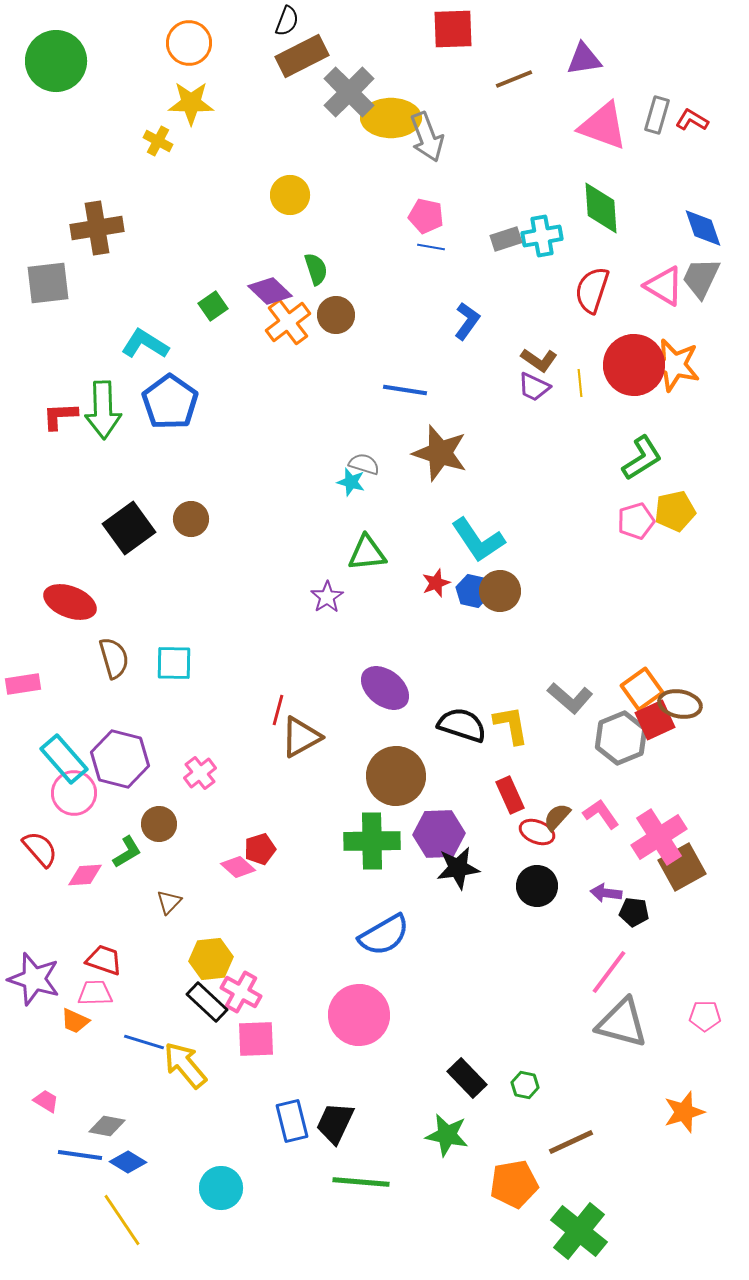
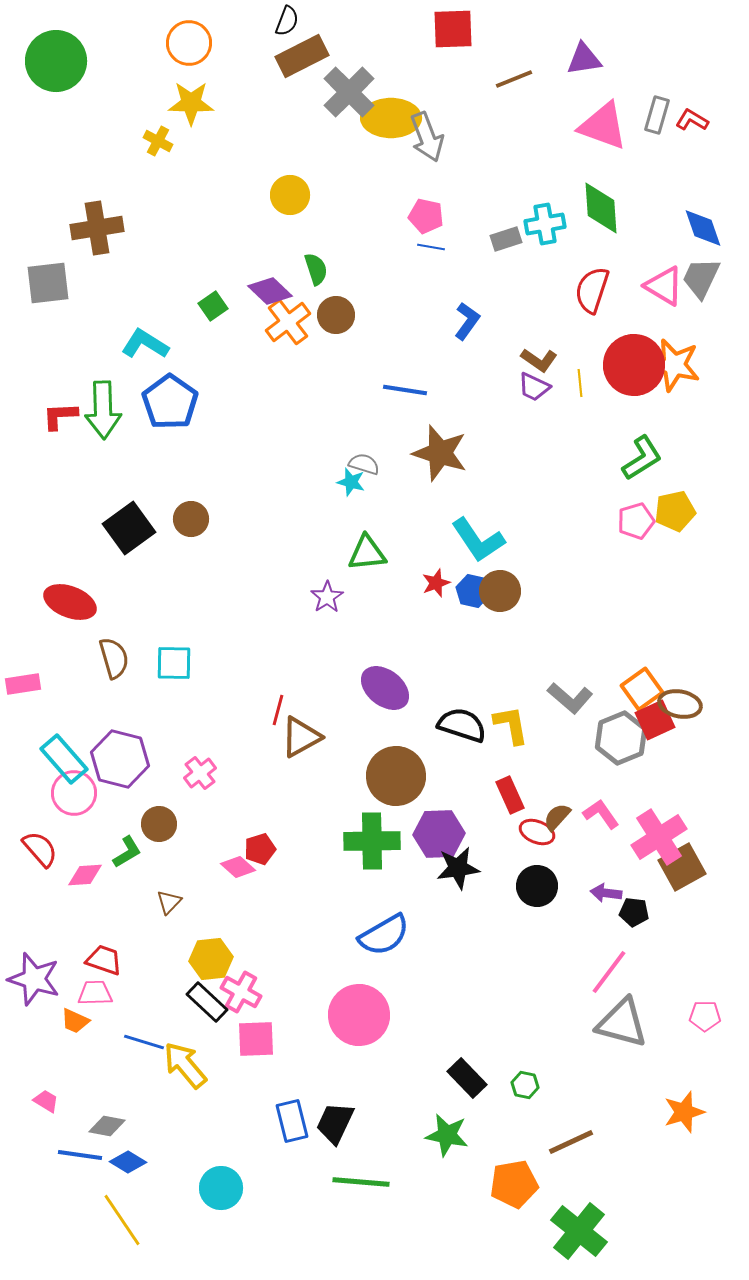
cyan cross at (542, 236): moved 3 px right, 12 px up
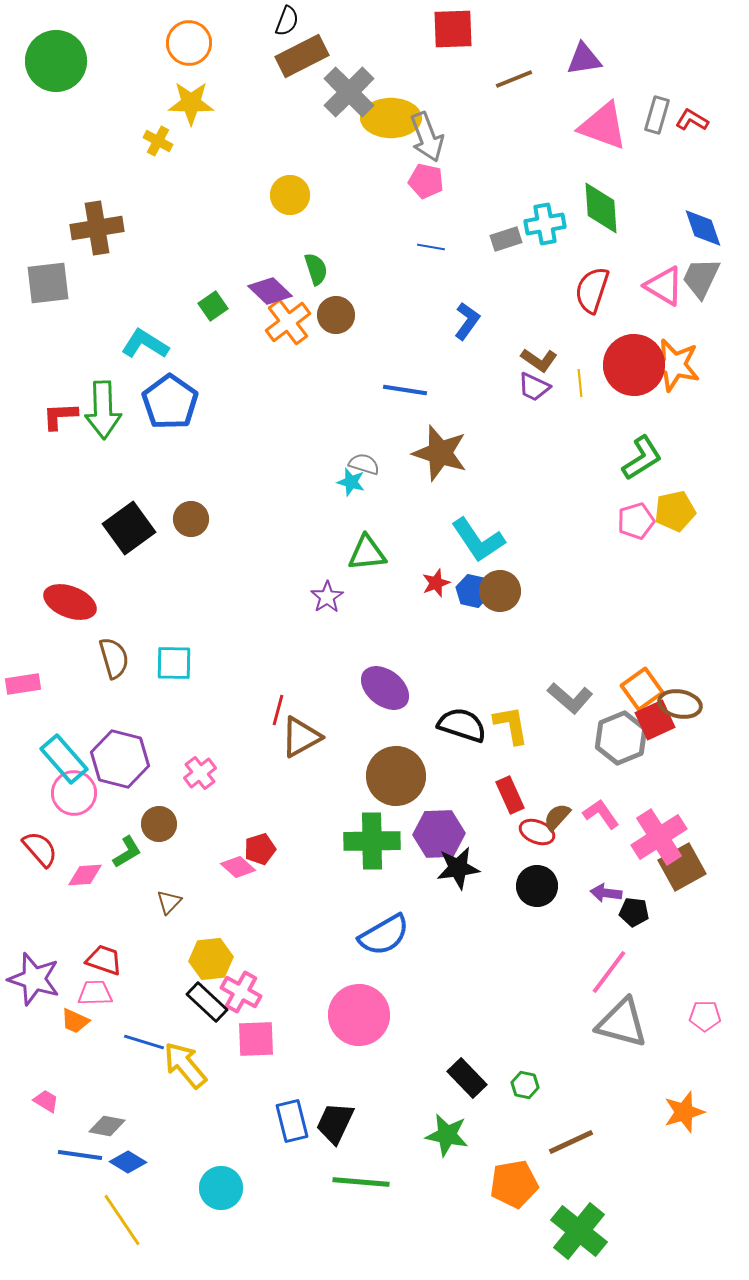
pink pentagon at (426, 216): moved 35 px up
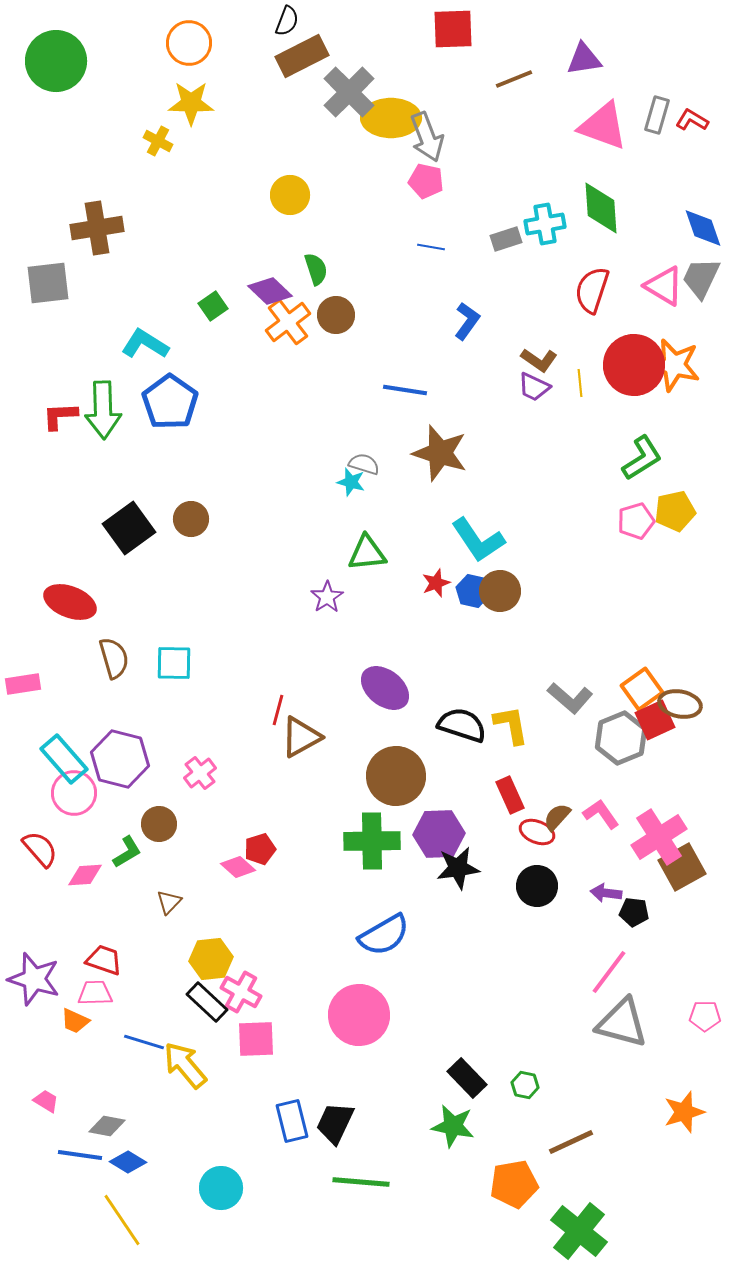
green star at (447, 1135): moved 6 px right, 9 px up
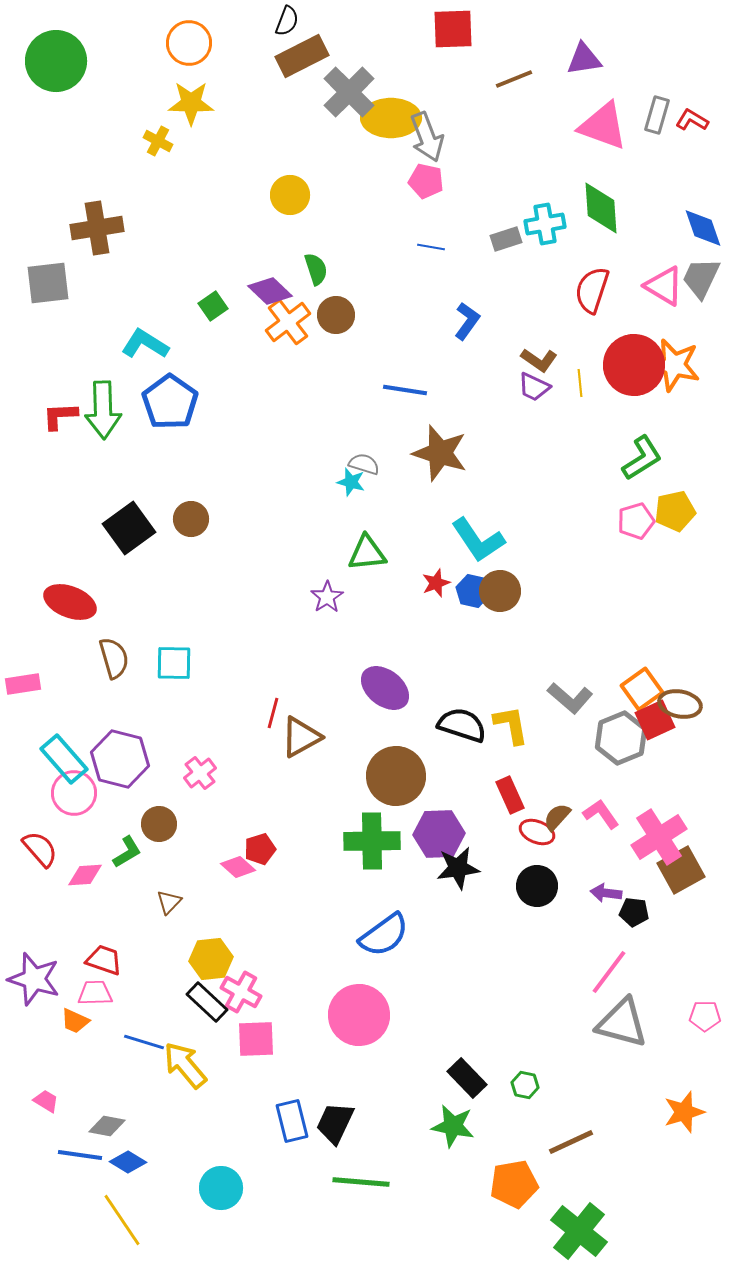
red line at (278, 710): moved 5 px left, 3 px down
brown square at (682, 867): moved 1 px left, 3 px down
blue semicircle at (384, 935): rotated 6 degrees counterclockwise
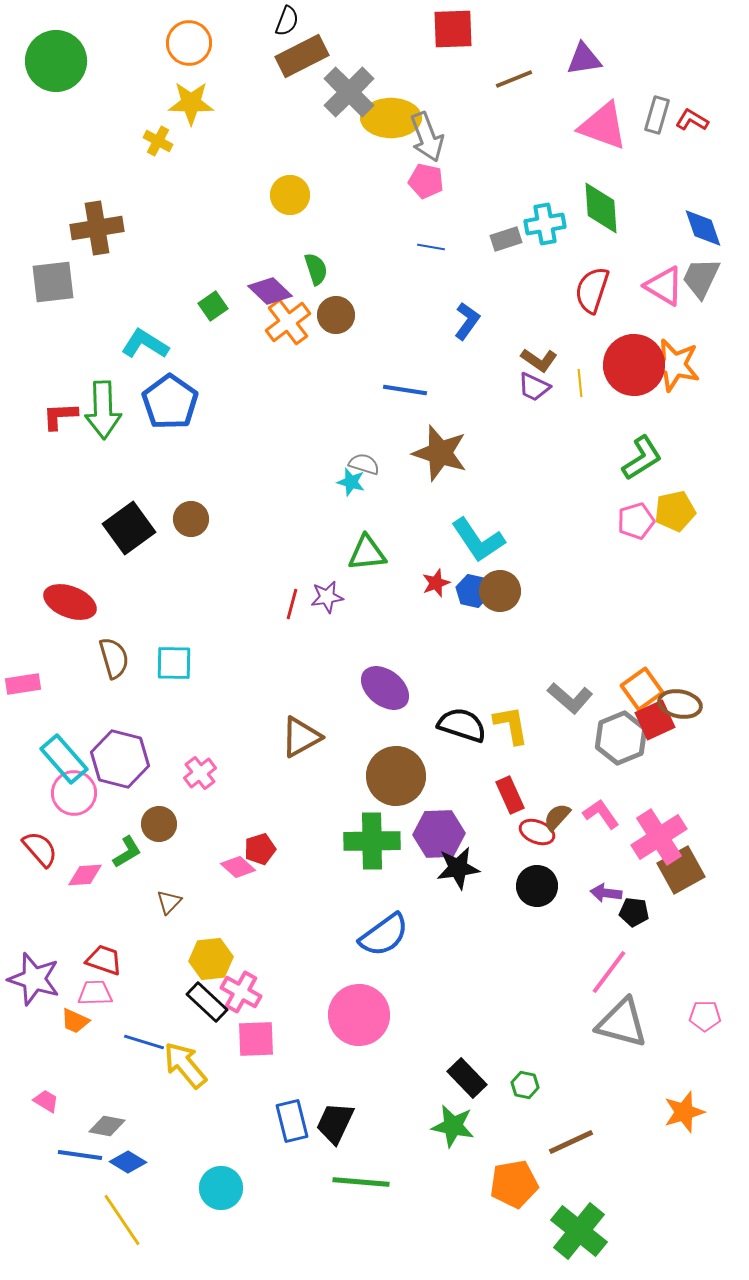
gray square at (48, 283): moved 5 px right, 1 px up
purple star at (327, 597): rotated 24 degrees clockwise
red line at (273, 713): moved 19 px right, 109 px up
